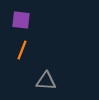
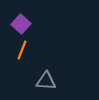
purple square: moved 4 px down; rotated 36 degrees clockwise
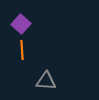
orange line: rotated 24 degrees counterclockwise
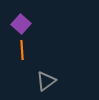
gray triangle: rotated 40 degrees counterclockwise
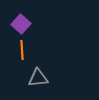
gray triangle: moved 8 px left, 3 px up; rotated 30 degrees clockwise
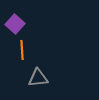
purple square: moved 6 px left
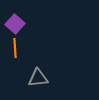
orange line: moved 7 px left, 2 px up
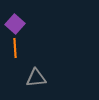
gray triangle: moved 2 px left
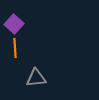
purple square: moved 1 px left
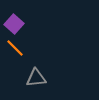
orange line: rotated 42 degrees counterclockwise
